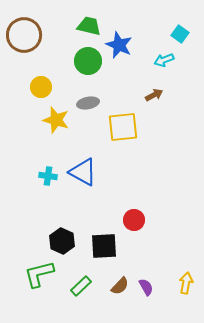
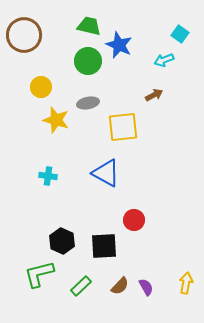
blue triangle: moved 23 px right, 1 px down
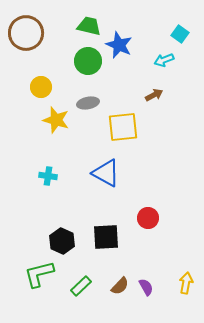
brown circle: moved 2 px right, 2 px up
red circle: moved 14 px right, 2 px up
black square: moved 2 px right, 9 px up
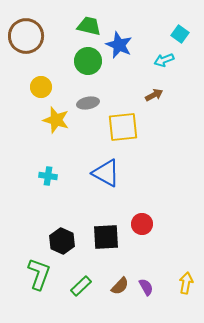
brown circle: moved 3 px down
red circle: moved 6 px left, 6 px down
green L-shape: rotated 124 degrees clockwise
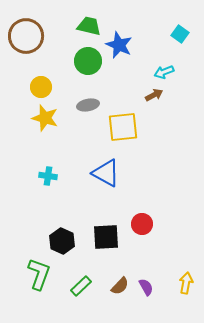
cyan arrow: moved 12 px down
gray ellipse: moved 2 px down
yellow star: moved 11 px left, 2 px up
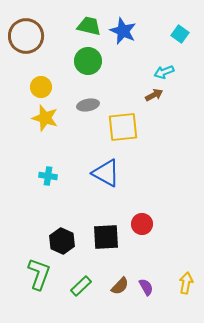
blue star: moved 4 px right, 14 px up
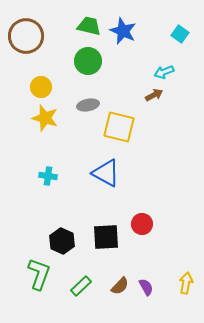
yellow square: moved 4 px left; rotated 20 degrees clockwise
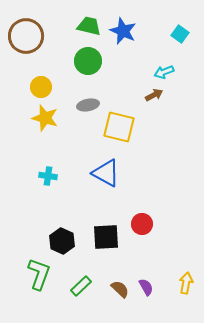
brown semicircle: moved 3 px down; rotated 90 degrees counterclockwise
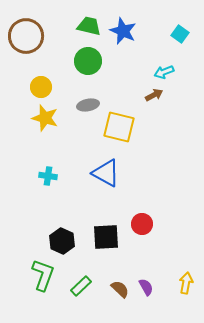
green L-shape: moved 4 px right, 1 px down
